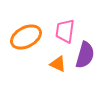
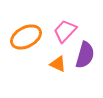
pink trapezoid: rotated 35 degrees clockwise
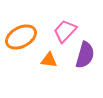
orange ellipse: moved 5 px left
orange triangle: moved 9 px left, 4 px up; rotated 18 degrees counterclockwise
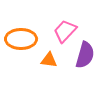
orange ellipse: moved 2 px down; rotated 28 degrees clockwise
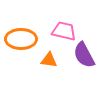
pink trapezoid: moved 1 px left; rotated 60 degrees clockwise
purple semicircle: moved 1 px left; rotated 136 degrees clockwise
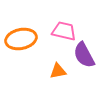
orange ellipse: rotated 12 degrees counterclockwise
orange triangle: moved 9 px right, 11 px down; rotated 18 degrees counterclockwise
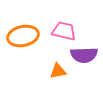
orange ellipse: moved 2 px right, 3 px up
purple semicircle: rotated 64 degrees counterclockwise
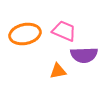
pink trapezoid: rotated 10 degrees clockwise
orange ellipse: moved 2 px right, 2 px up
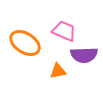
orange ellipse: moved 9 px down; rotated 44 degrees clockwise
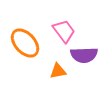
pink trapezoid: rotated 30 degrees clockwise
orange ellipse: rotated 16 degrees clockwise
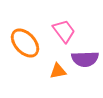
purple semicircle: moved 1 px right, 4 px down
